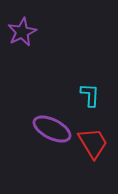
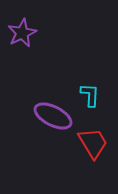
purple star: moved 1 px down
purple ellipse: moved 1 px right, 13 px up
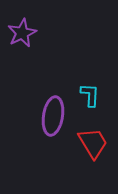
purple ellipse: rotated 72 degrees clockwise
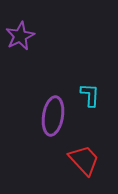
purple star: moved 2 px left, 3 px down
red trapezoid: moved 9 px left, 17 px down; rotated 12 degrees counterclockwise
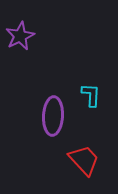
cyan L-shape: moved 1 px right
purple ellipse: rotated 6 degrees counterclockwise
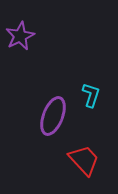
cyan L-shape: rotated 15 degrees clockwise
purple ellipse: rotated 18 degrees clockwise
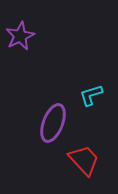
cyan L-shape: rotated 125 degrees counterclockwise
purple ellipse: moved 7 px down
